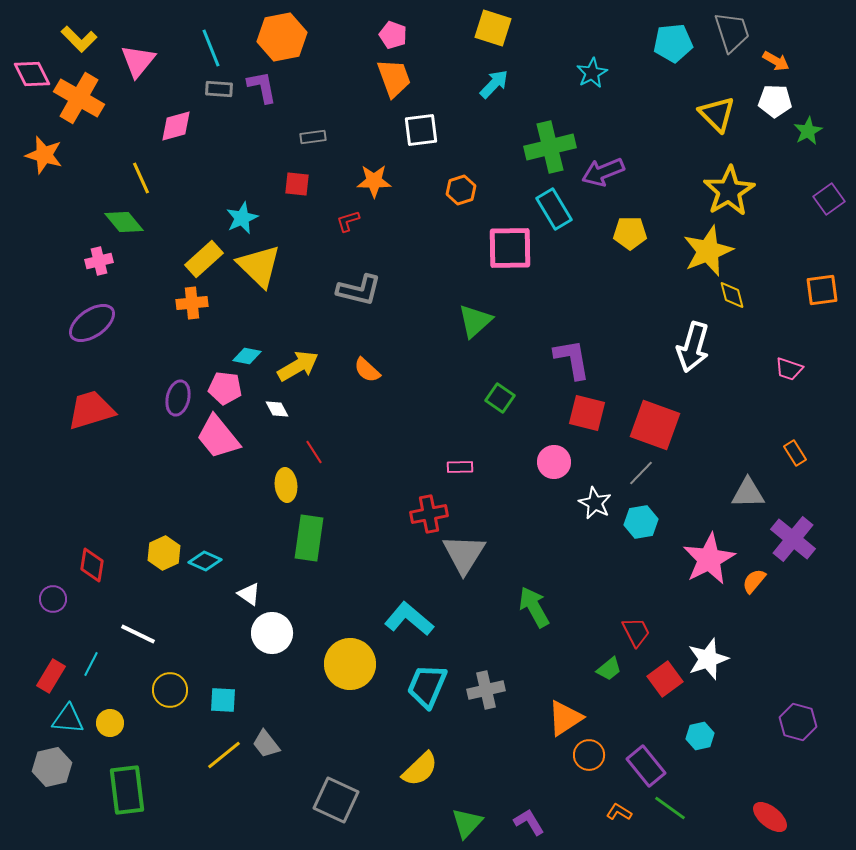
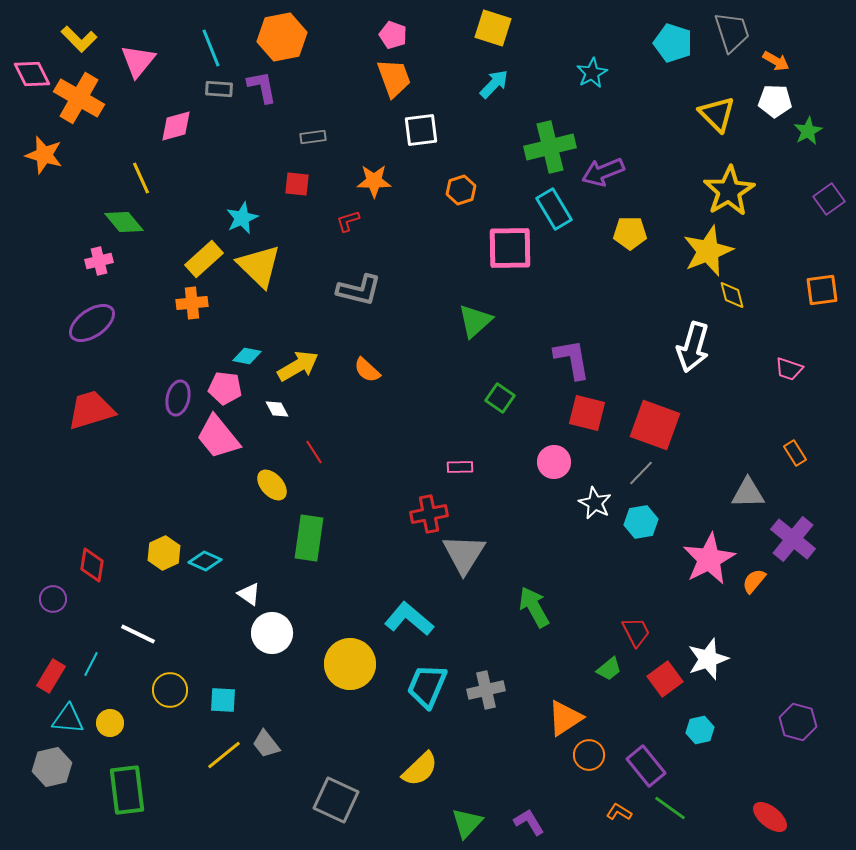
cyan pentagon at (673, 43): rotated 24 degrees clockwise
yellow ellipse at (286, 485): moved 14 px left; rotated 36 degrees counterclockwise
cyan hexagon at (700, 736): moved 6 px up
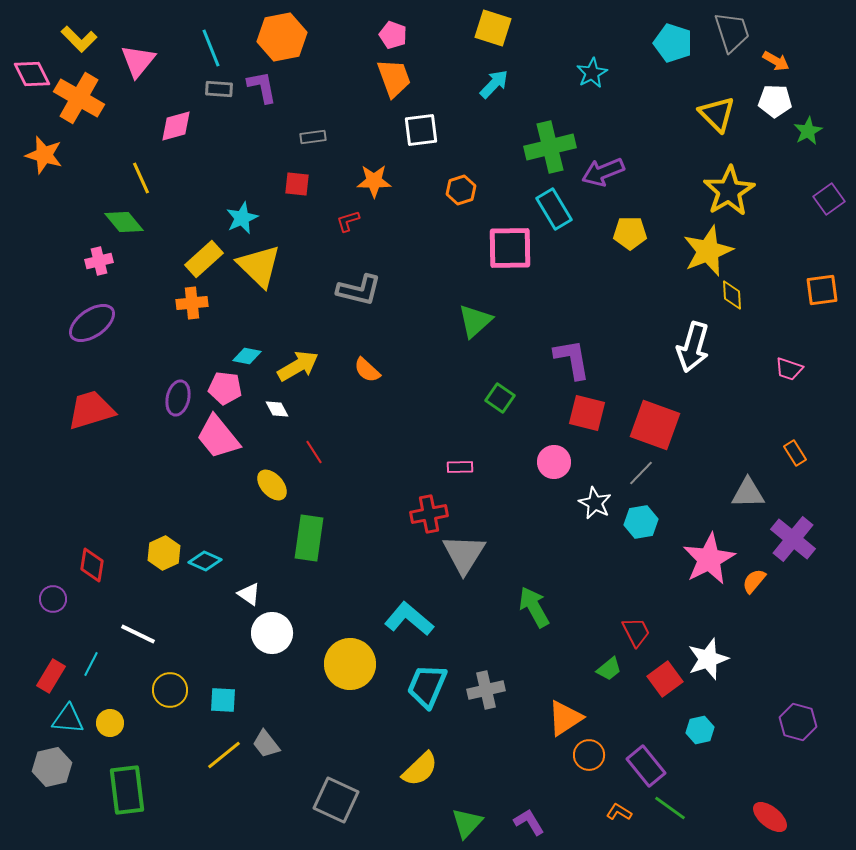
yellow diamond at (732, 295): rotated 12 degrees clockwise
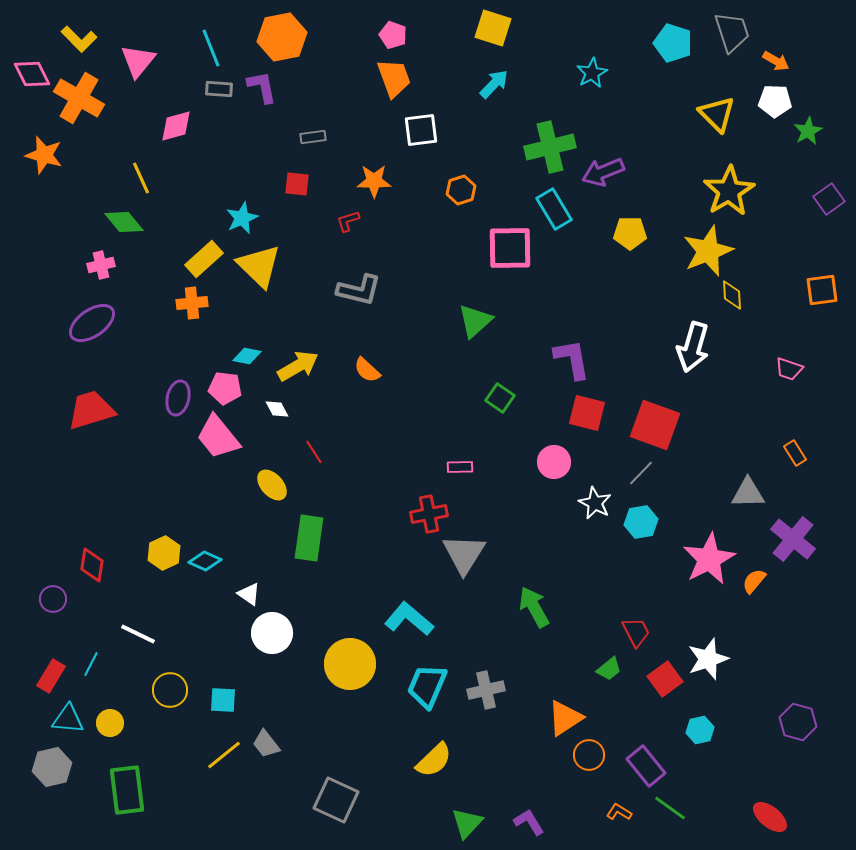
pink cross at (99, 261): moved 2 px right, 4 px down
yellow semicircle at (420, 769): moved 14 px right, 9 px up
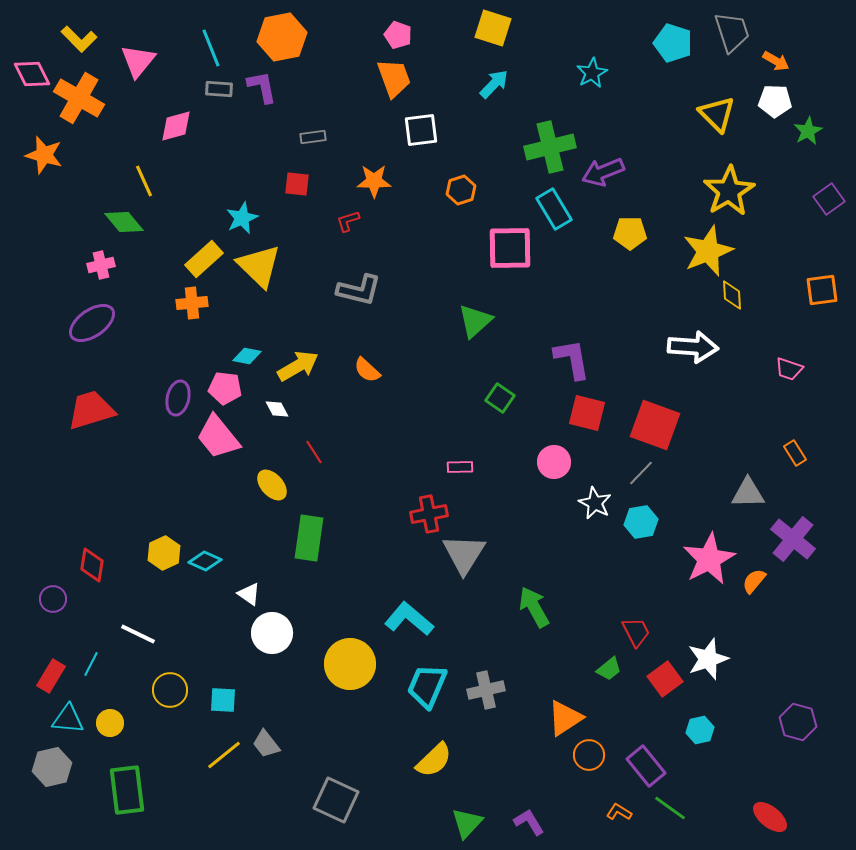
pink pentagon at (393, 35): moved 5 px right
yellow line at (141, 178): moved 3 px right, 3 px down
white arrow at (693, 347): rotated 102 degrees counterclockwise
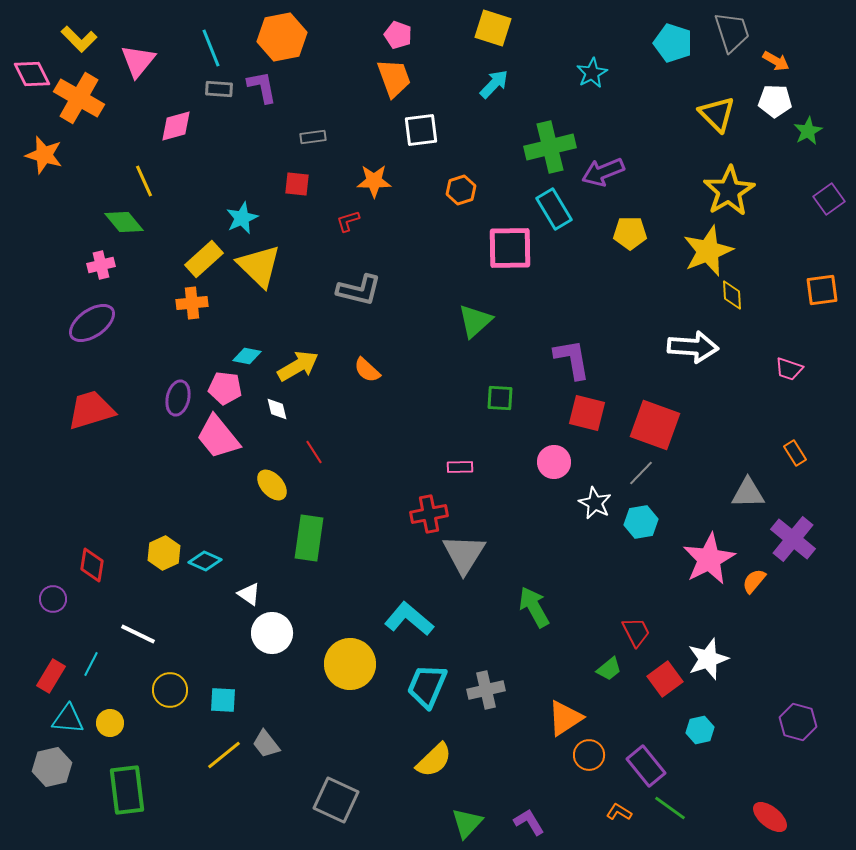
green square at (500, 398): rotated 32 degrees counterclockwise
white diamond at (277, 409): rotated 15 degrees clockwise
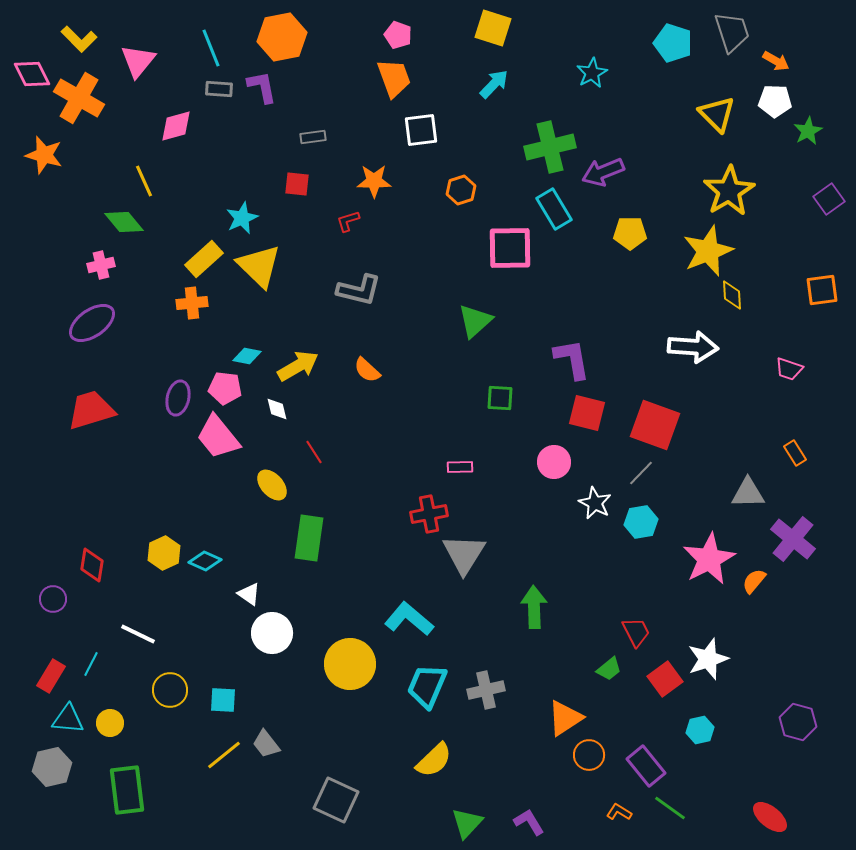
green arrow at (534, 607): rotated 27 degrees clockwise
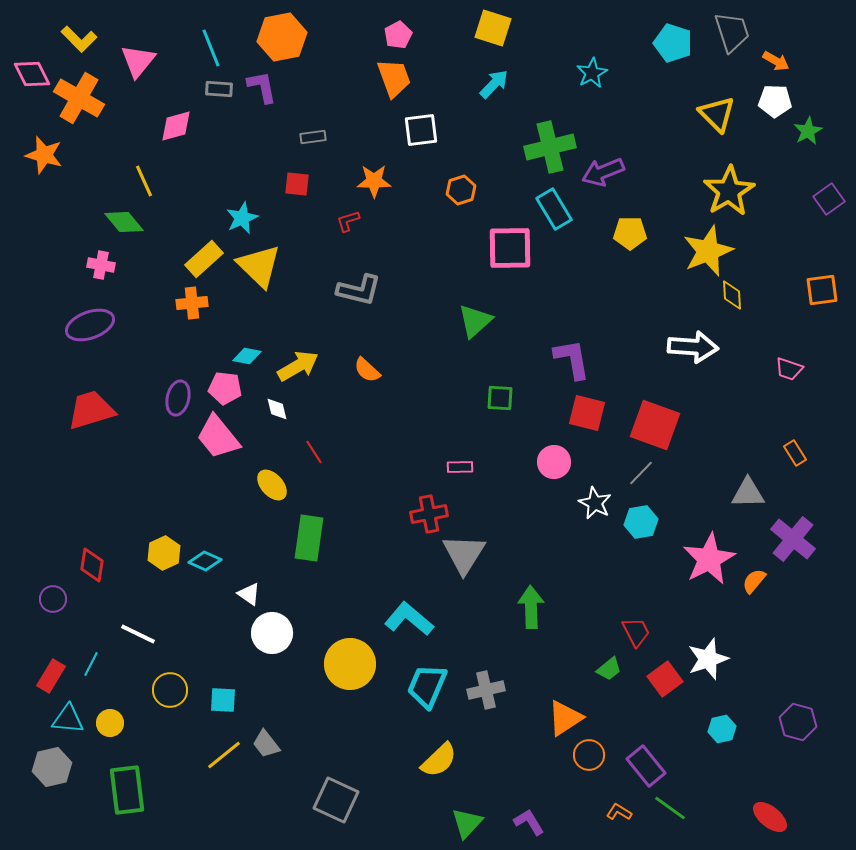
pink pentagon at (398, 35): rotated 24 degrees clockwise
pink cross at (101, 265): rotated 24 degrees clockwise
purple ellipse at (92, 323): moved 2 px left, 2 px down; rotated 15 degrees clockwise
green arrow at (534, 607): moved 3 px left
cyan hexagon at (700, 730): moved 22 px right, 1 px up
yellow semicircle at (434, 760): moved 5 px right
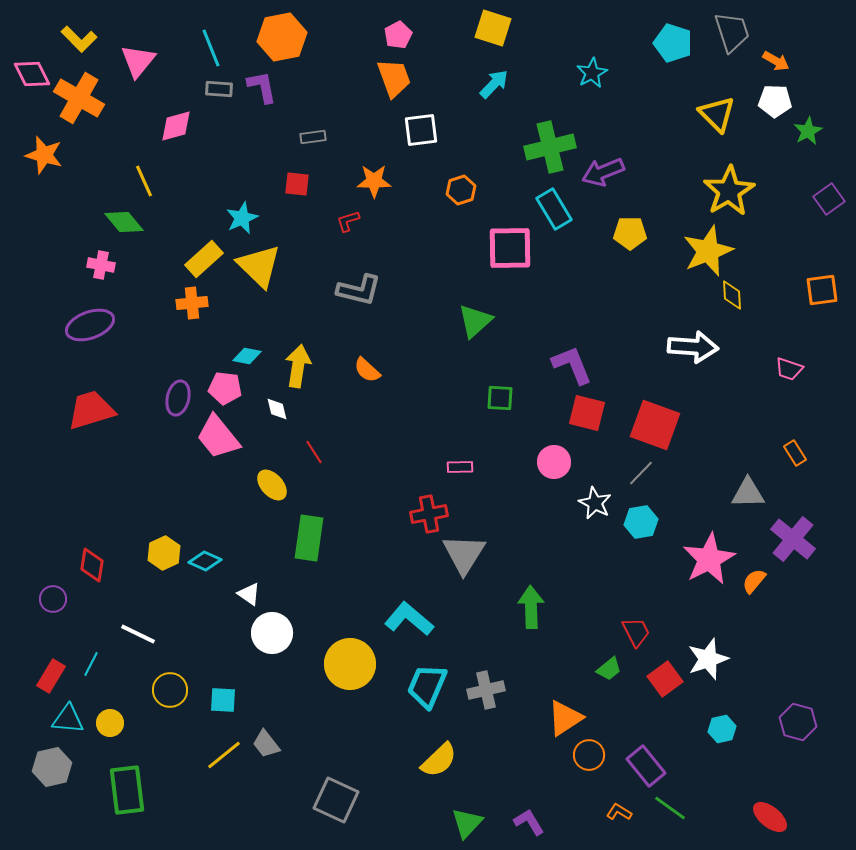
purple L-shape at (572, 359): moved 6 px down; rotated 12 degrees counterclockwise
yellow arrow at (298, 366): rotated 51 degrees counterclockwise
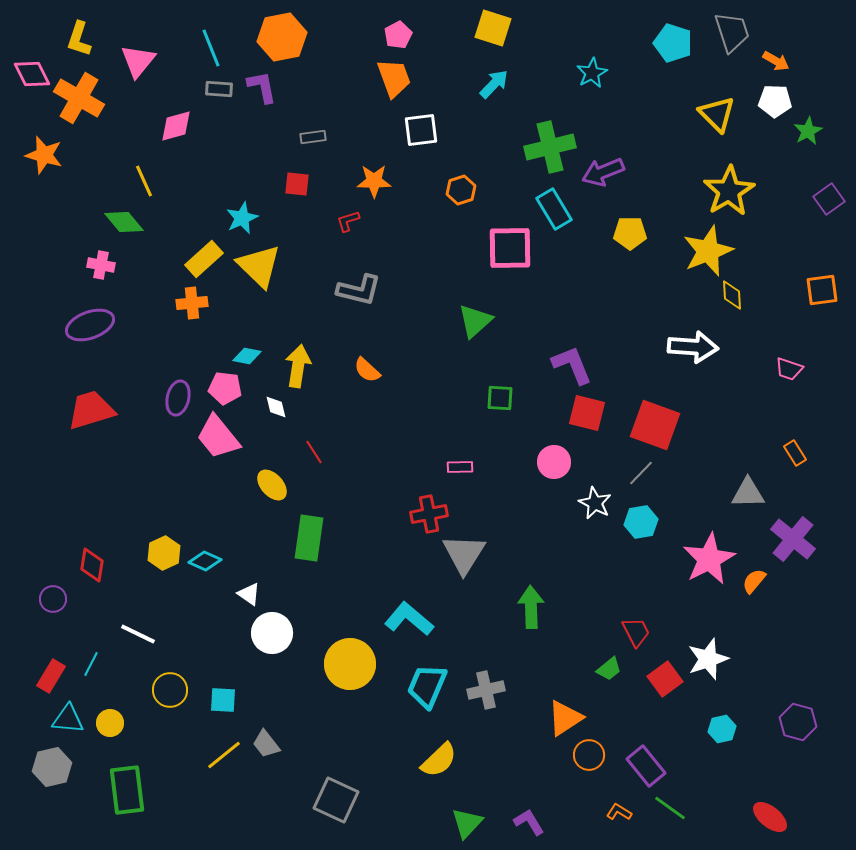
yellow L-shape at (79, 39): rotated 63 degrees clockwise
white diamond at (277, 409): moved 1 px left, 2 px up
